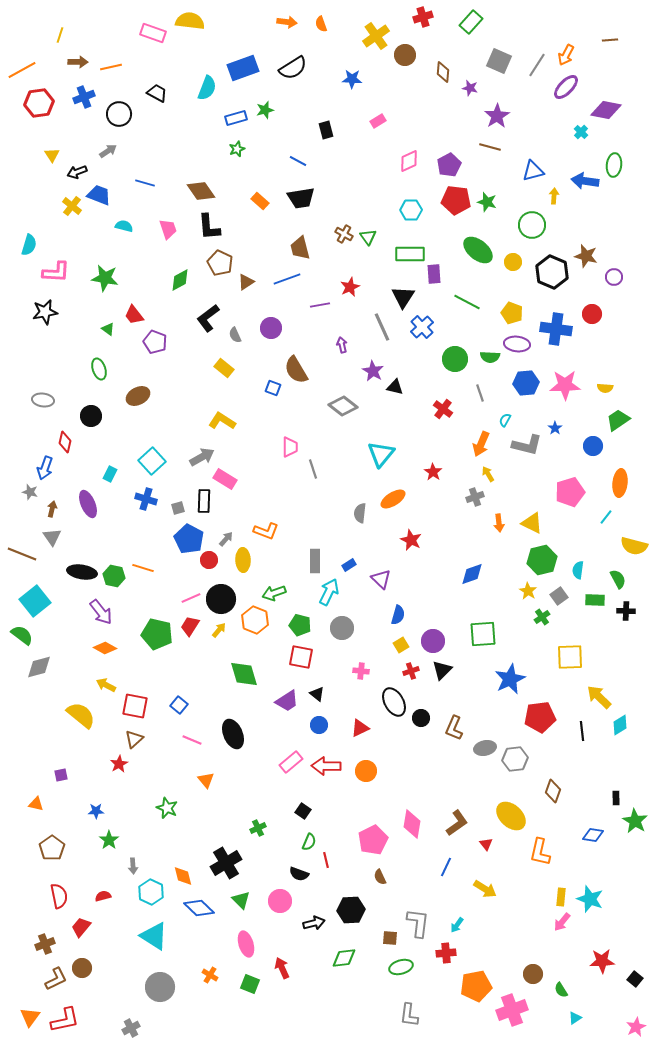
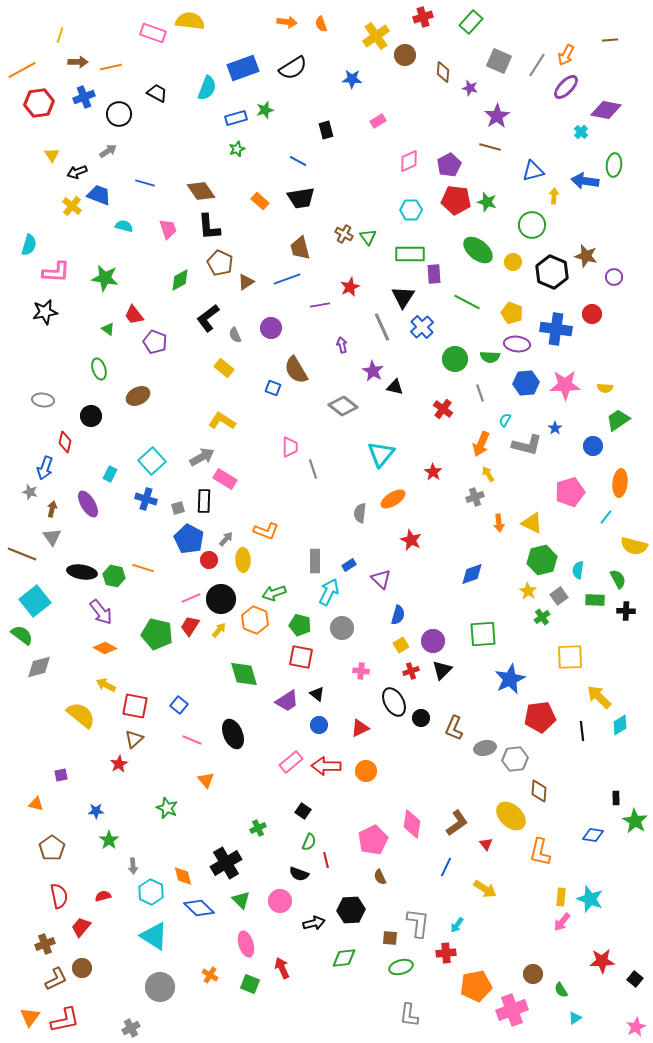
purple ellipse at (88, 504): rotated 8 degrees counterclockwise
brown diamond at (553, 791): moved 14 px left; rotated 15 degrees counterclockwise
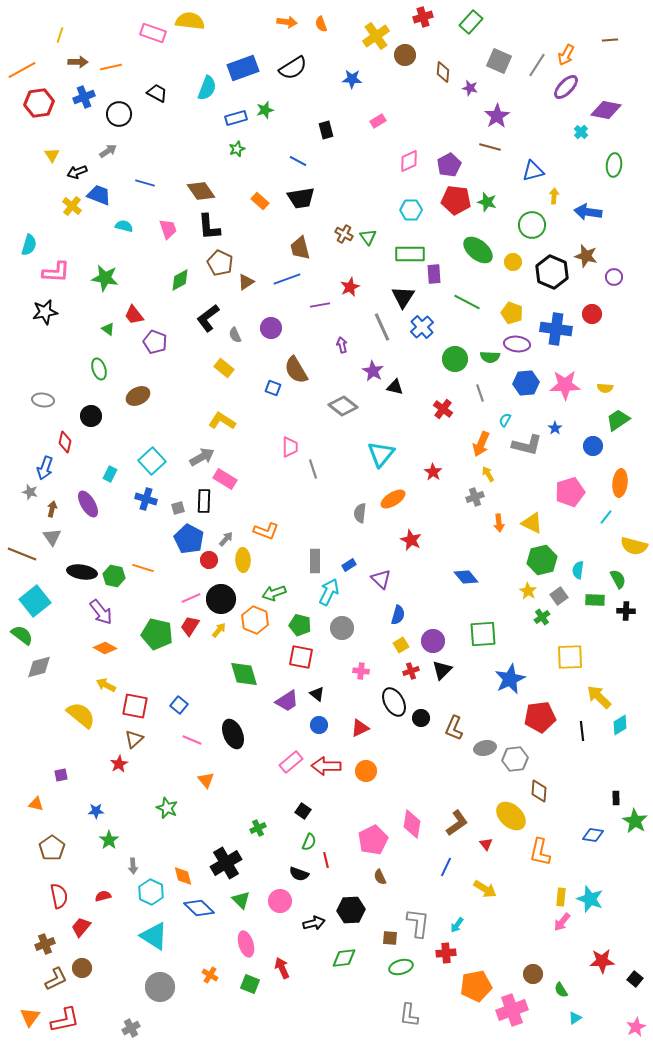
blue arrow at (585, 181): moved 3 px right, 31 px down
blue diamond at (472, 574): moved 6 px left, 3 px down; rotated 70 degrees clockwise
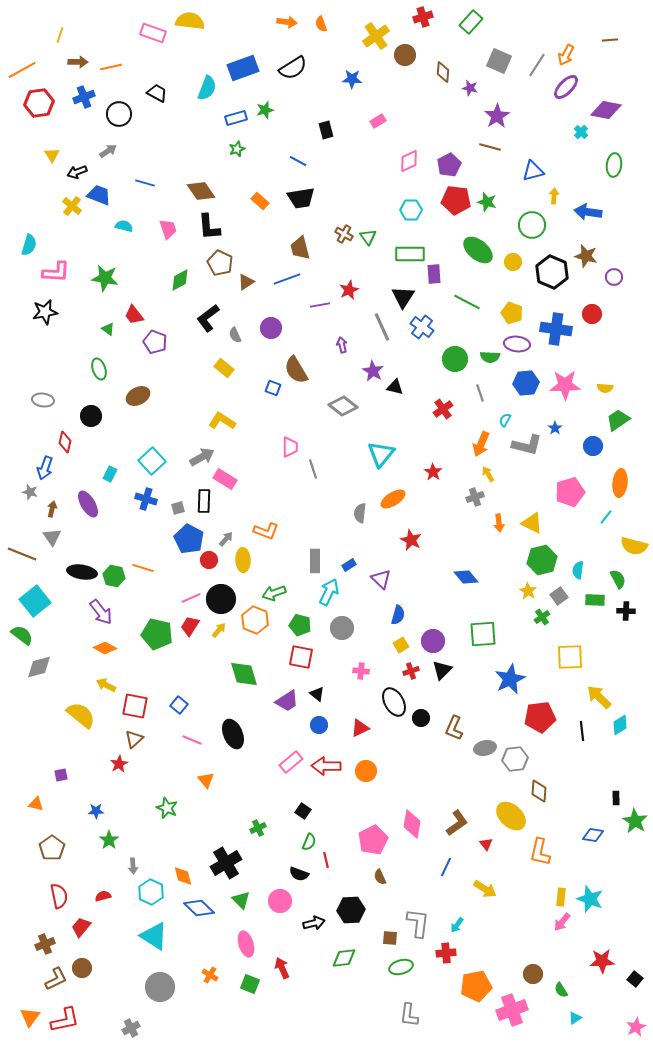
red star at (350, 287): moved 1 px left, 3 px down
blue cross at (422, 327): rotated 10 degrees counterclockwise
red cross at (443, 409): rotated 18 degrees clockwise
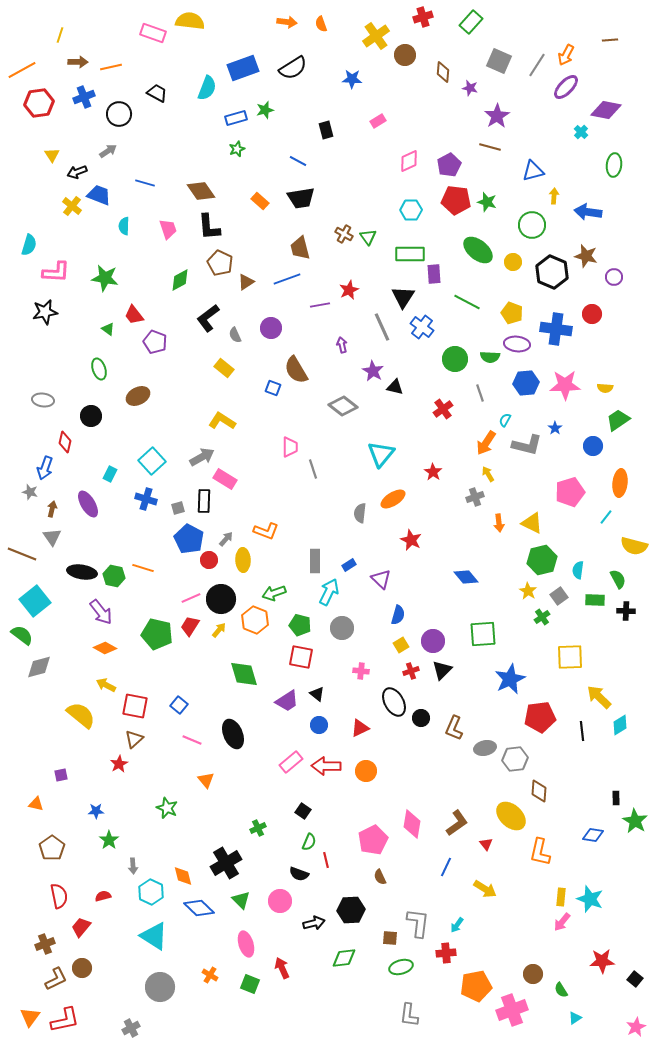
cyan semicircle at (124, 226): rotated 102 degrees counterclockwise
orange arrow at (481, 444): moved 5 px right, 1 px up; rotated 10 degrees clockwise
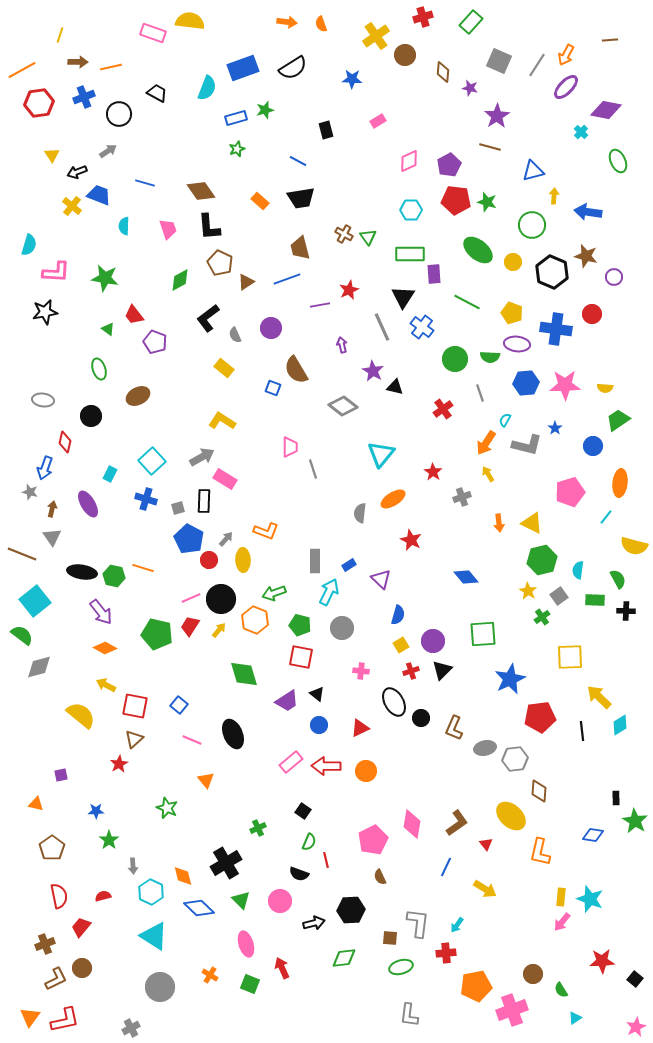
green ellipse at (614, 165): moved 4 px right, 4 px up; rotated 30 degrees counterclockwise
gray cross at (475, 497): moved 13 px left
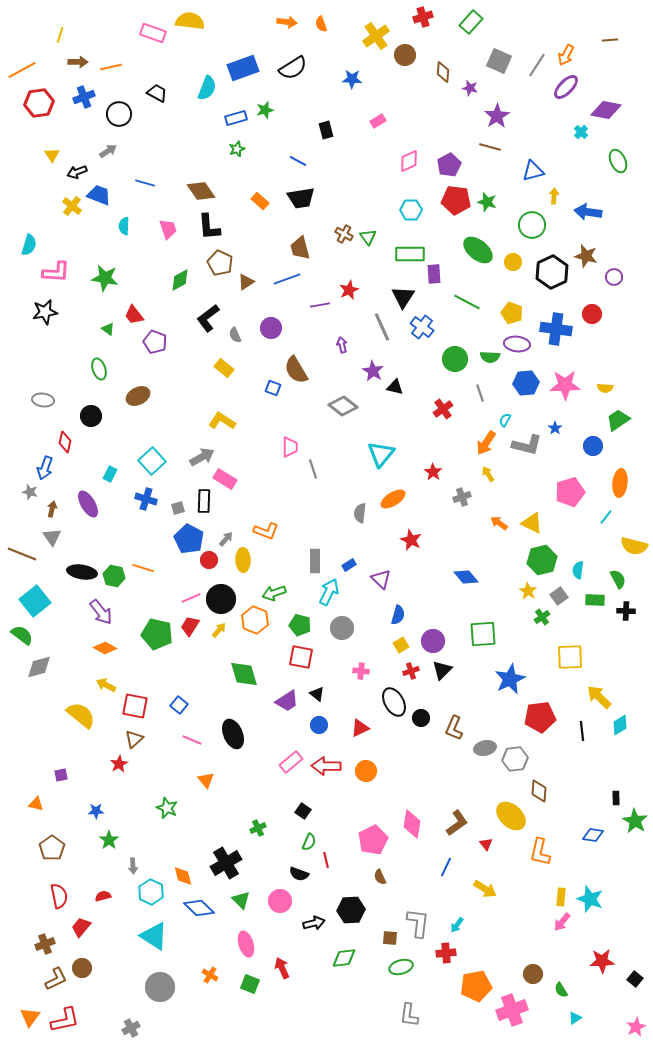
black hexagon at (552, 272): rotated 12 degrees clockwise
orange arrow at (499, 523): rotated 132 degrees clockwise
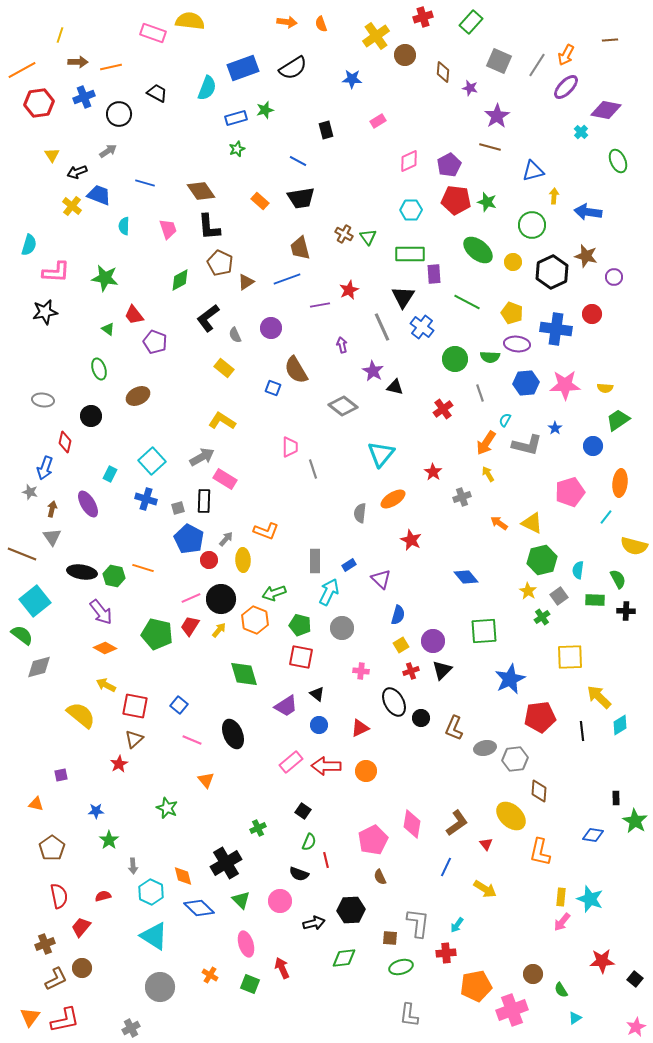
green square at (483, 634): moved 1 px right, 3 px up
purple trapezoid at (287, 701): moved 1 px left, 5 px down
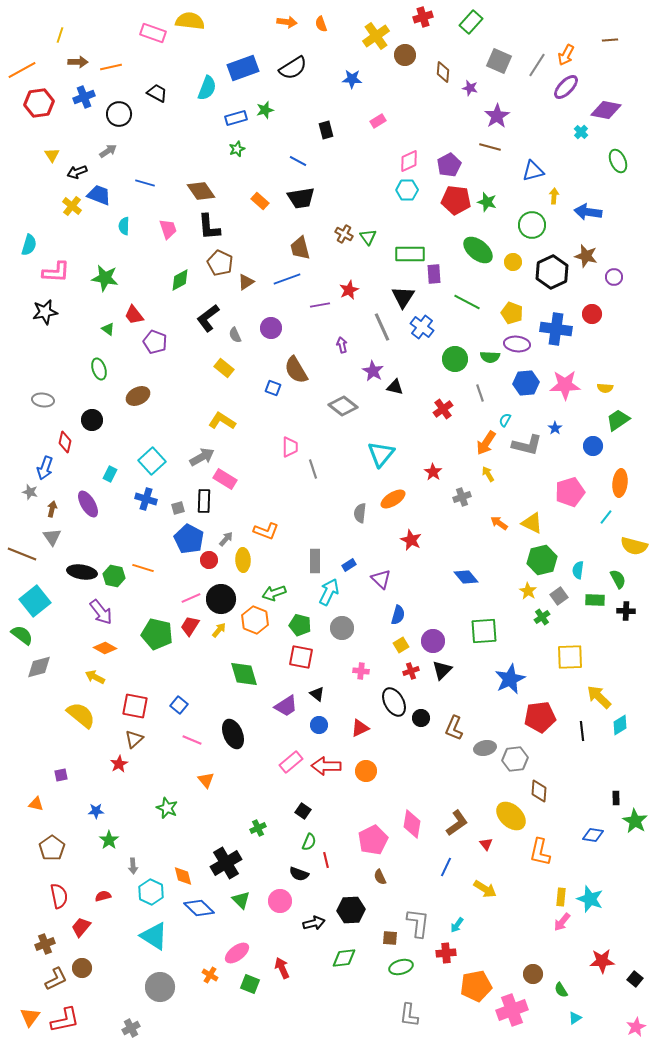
cyan hexagon at (411, 210): moved 4 px left, 20 px up
black circle at (91, 416): moved 1 px right, 4 px down
yellow arrow at (106, 685): moved 11 px left, 8 px up
pink ellipse at (246, 944): moved 9 px left, 9 px down; rotated 70 degrees clockwise
